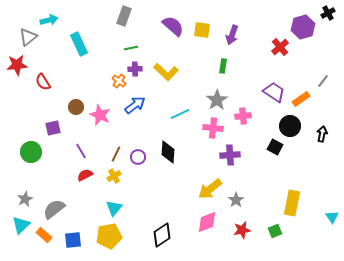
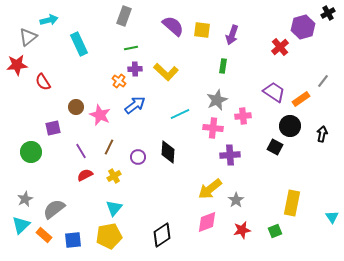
gray star at (217, 100): rotated 10 degrees clockwise
brown line at (116, 154): moved 7 px left, 7 px up
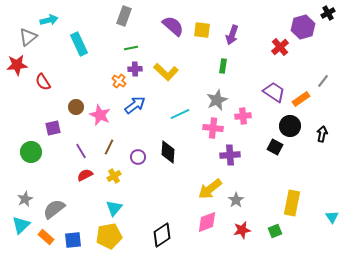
orange rectangle at (44, 235): moved 2 px right, 2 px down
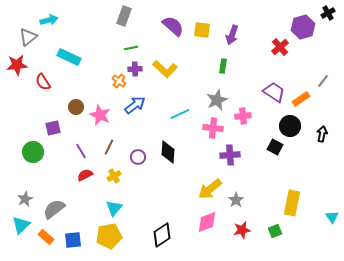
cyan rectangle at (79, 44): moved 10 px left, 13 px down; rotated 40 degrees counterclockwise
yellow L-shape at (166, 72): moved 1 px left, 3 px up
green circle at (31, 152): moved 2 px right
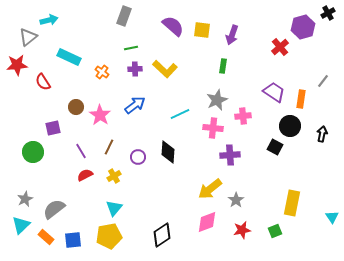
orange cross at (119, 81): moved 17 px left, 9 px up
orange rectangle at (301, 99): rotated 48 degrees counterclockwise
pink star at (100, 115): rotated 10 degrees clockwise
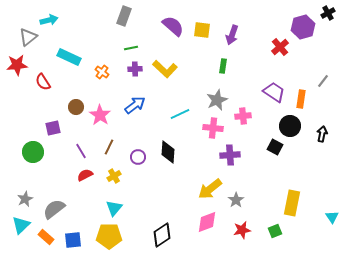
yellow pentagon at (109, 236): rotated 10 degrees clockwise
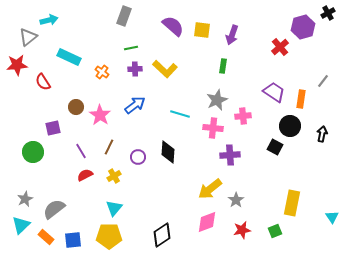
cyan line at (180, 114): rotated 42 degrees clockwise
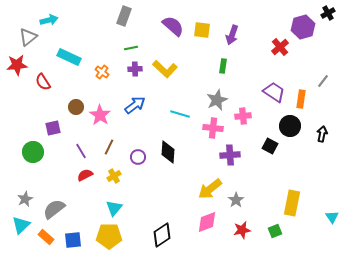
black square at (275, 147): moved 5 px left, 1 px up
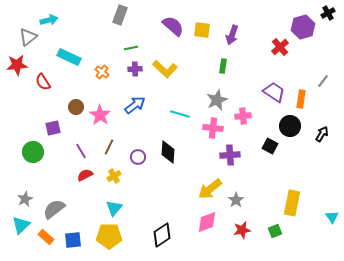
gray rectangle at (124, 16): moved 4 px left, 1 px up
black arrow at (322, 134): rotated 21 degrees clockwise
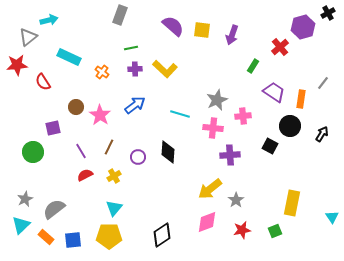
green rectangle at (223, 66): moved 30 px right; rotated 24 degrees clockwise
gray line at (323, 81): moved 2 px down
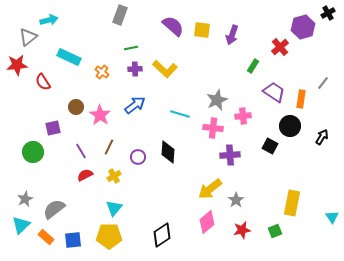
black arrow at (322, 134): moved 3 px down
pink diamond at (207, 222): rotated 20 degrees counterclockwise
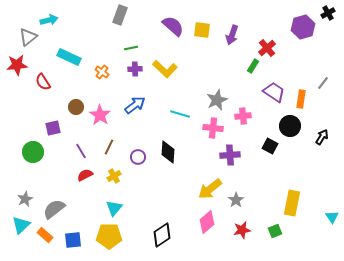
red cross at (280, 47): moved 13 px left, 1 px down
orange rectangle at (46, 237): moved 1 px left, 2 px up
